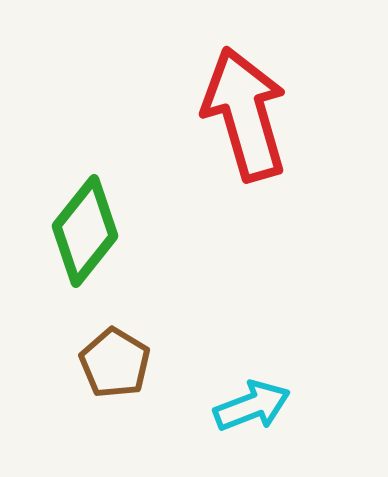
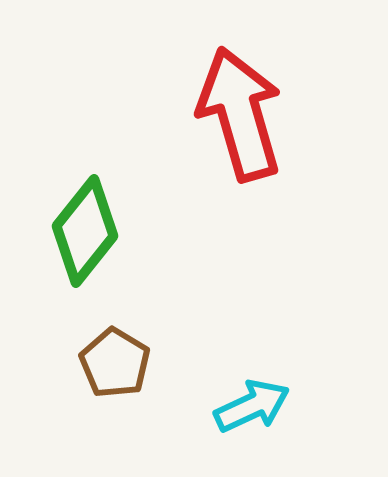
red arrow: moved 5 px left
cyan arrow: rotated 4 degrees counterclockwise
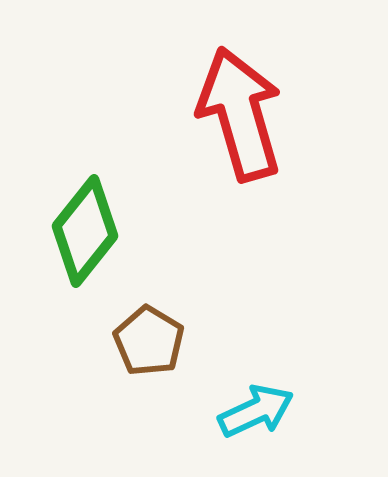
brown pentagon: moved 34 px right, 22 px up
cyan arrow: moved 4 px right, 5 px down
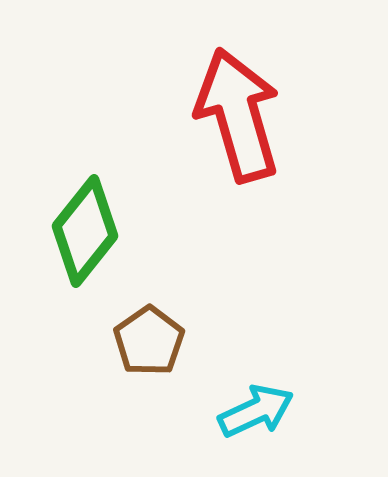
red arrow: moved 2 px left, 1 px down
brown pentagon: rotated 6 degrees clockwise
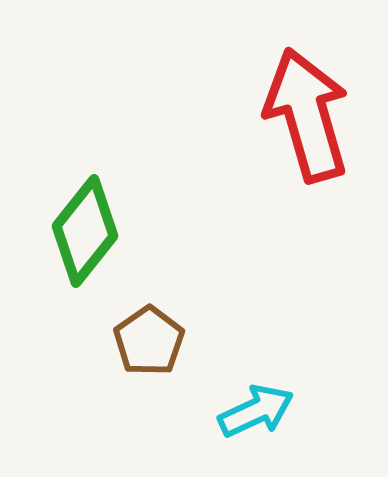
red arrow: moved 69 px right
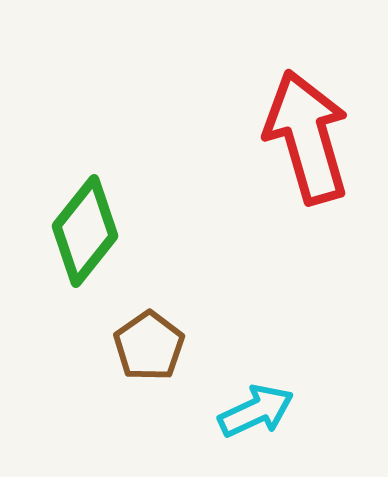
red arrow: moved 22 px down
brown pentagon: moved 5 px down
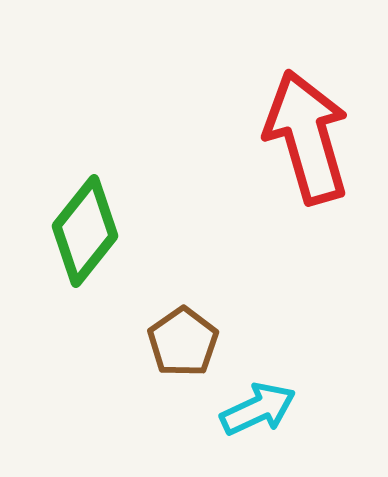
brown pentagon: moved 34 px right, 4 px up
cyan arrow: moved 2 px right, 2 px up
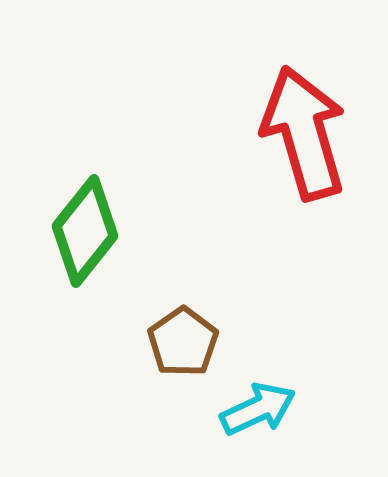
red arrow: moved 3 px left, 4 px up
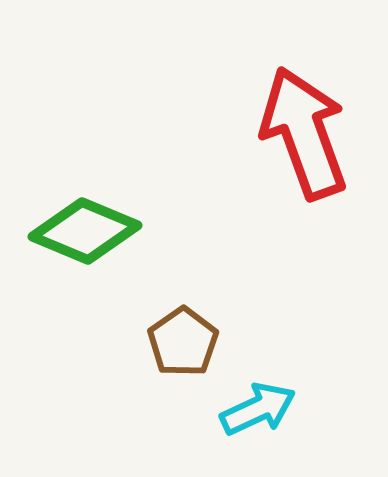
red arrow: rotated 4 degrees counterclockwise
green diamond: rotated 74 degrees clockwise
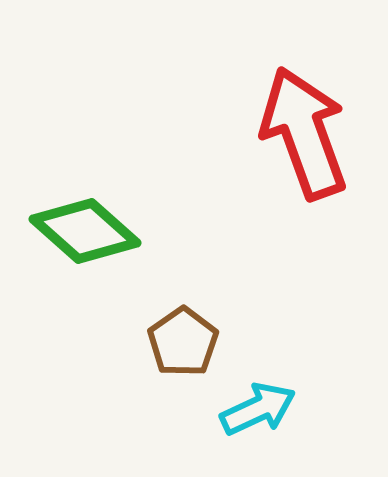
green diamond: rotated 19 degrees clockwise
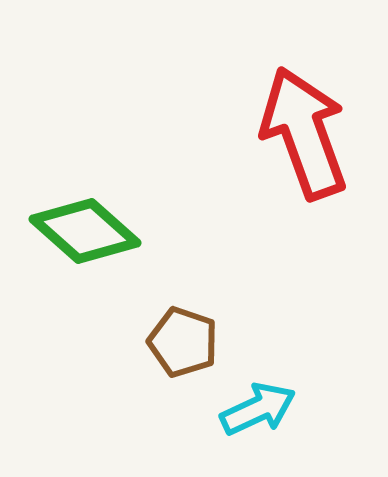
brown pentagon: rotated 18 degrees counterclockwise
